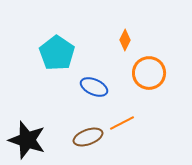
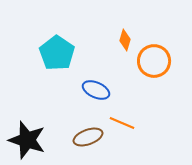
orange diamond: rotated 10 degrees counterclockwise
orange circle: moved 5 px right, 12 px up
blue ellipse: moved 2 px right, 3 px down
orange line: rotated 50 degrees clockwise
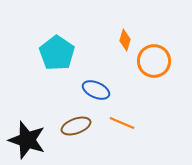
brown ellipse: moved 12 px left, 11 px up
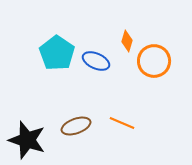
orange diamond: moved 2 px right, 1 px down
blue ellipse: moved 29 px up
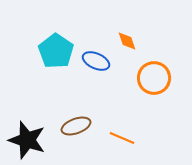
orange diamond: rotated 35 degrees counterclockwise
cyan pentagon: moved 1 px left, 2 px up
orange circle: moved 17 px down
orange line: moved 15 px down
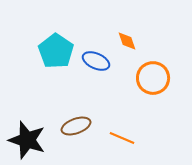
orange circle: moved 1 px left
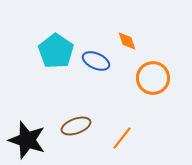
orange line: rotated 75 degrees counterclockwise
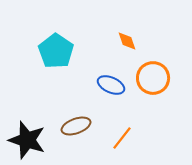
blue ellipse: moved 15 px right, 24 px down
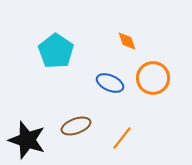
blue ellipse: moved 1 px left, 2 px up
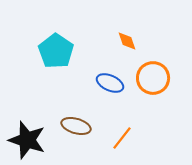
brown ellipse: rotated 36 degrees clockwise
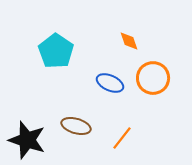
orange diamond: moved 2 px right
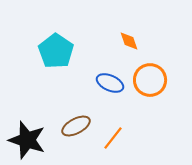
orange circle: moved 3 px left, 2 px down
brown ellipse: rotated 44 degrees counterclockwise
orange line: moved 9 px left
